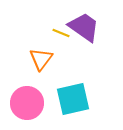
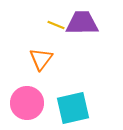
purple trapezoid: moved 2 px left, 4 px up; rotated 36 degrees counterclockwise
yellow line: moved 5 px left, 8 px up
cyan square: moved 9 px down
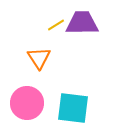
yellow line: rotated 54 degrees counterclockwise
orange triangle: moved 2 px left, 1 px up; rotated 10 degrees counterclockwise
cyan square: rotated 20 degrees clockwise
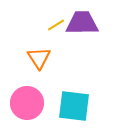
cyan square: moved 1 px right, 2 px up
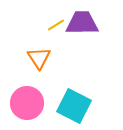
cyan square: rotated 20 degrees clockwise
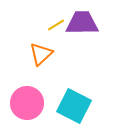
orange triangle: moved 2 px right, 4 px up; rotated 20 degrees clockwise
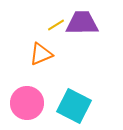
orange triangle: rotated 20 degrees clockwise
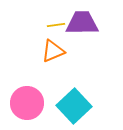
yellow line: rotated 24 degrees clockwise
orange triangle: moved 12 px right, 3 px up
cyan square: rotated 20 degrees clockwise
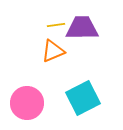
purple trapezoid: moved 5 px down
cyan square: moved 9 px right, 8 px up; rotated 16 degrees clockwise
